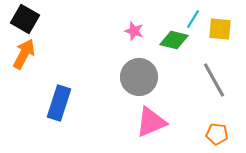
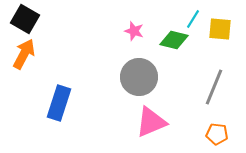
gray line: moved 7 px down; rotated 51 degrees clockwise
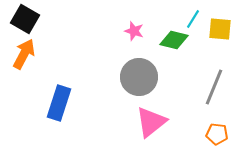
pink triangle: rotated 16 degrees counterclockwise
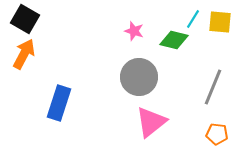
yellow square: moved 7 px up
gray line: moved 1 px left
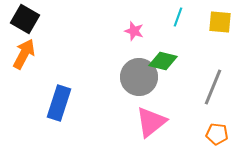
cyan line: moved 15 px left, 2 px up; rotated 12 degrees counterclockwise
green diamond: moved 11 px left, 21 px down
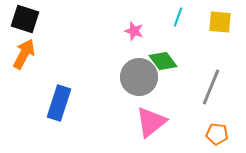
black square: rotated 12 degrees counterclockwise
green diamond: rotated 40 degrees clockwise
gray line: moved 2 px left
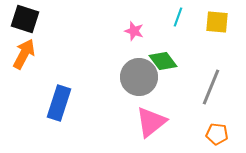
yellow square: moved 3 px left
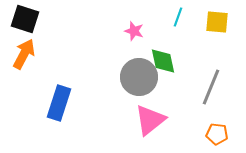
green diamond: rotated 24 degrees clockwise
pink triangle: moved 1 px left, 2 px up
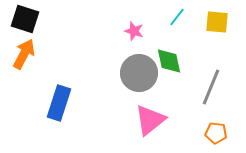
cyan line: moved 1 px left; rotated 18 degrees clockwise
green diamond: moved 6 px right
gray circle: moved 4 px up
orange pentagon: moved 1 px left, 1 px up
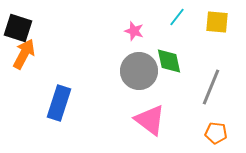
black square: moved 7 px left, 9 px down
gray circle: moved 2 px up
pink triangle: rotated 44 degrees counterclockwise
